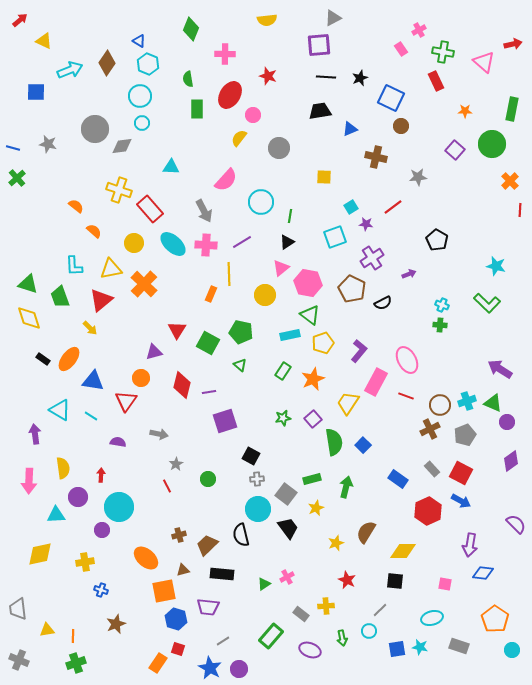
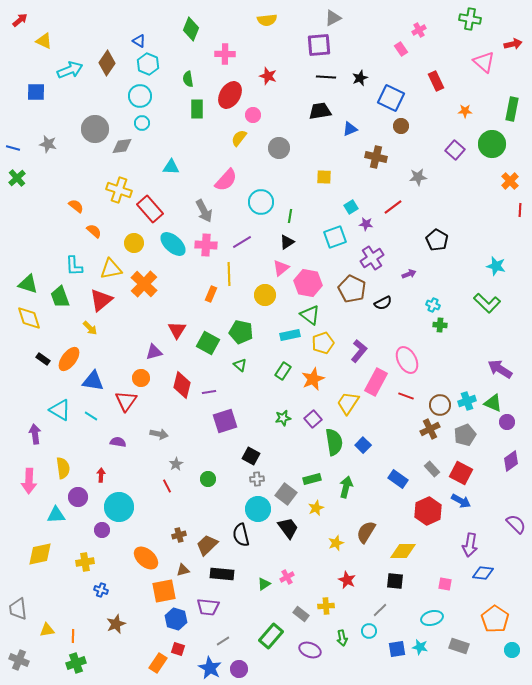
green cross at (443, 52): moved 27 px right, 33 px up
cyan cross at (442, 305): moved 9 px left
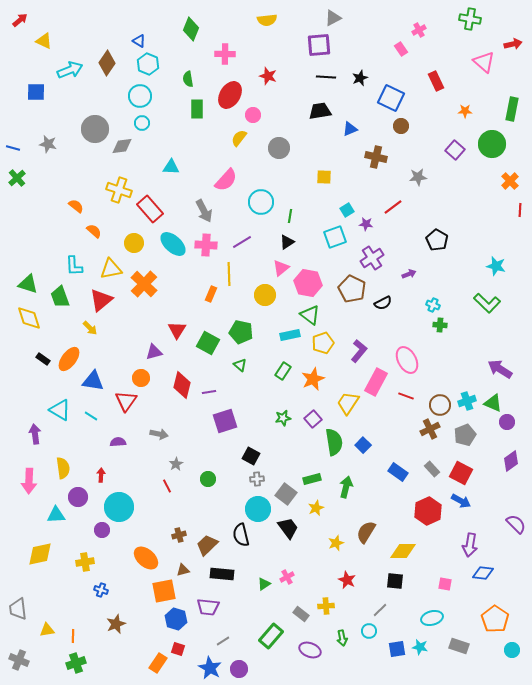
cyan square at (351, 207): moved 4 px left, 3 px down
purple semicircle at (118, 442): rotated 14 degrees counterclockwise
blue rectangle at (398, 479): moved 7 px up
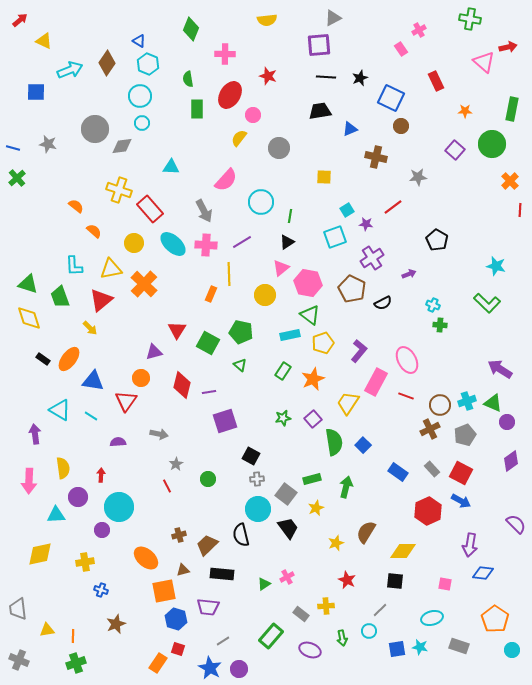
red arrow at (513, 44): moved 5 px left, 3 px down
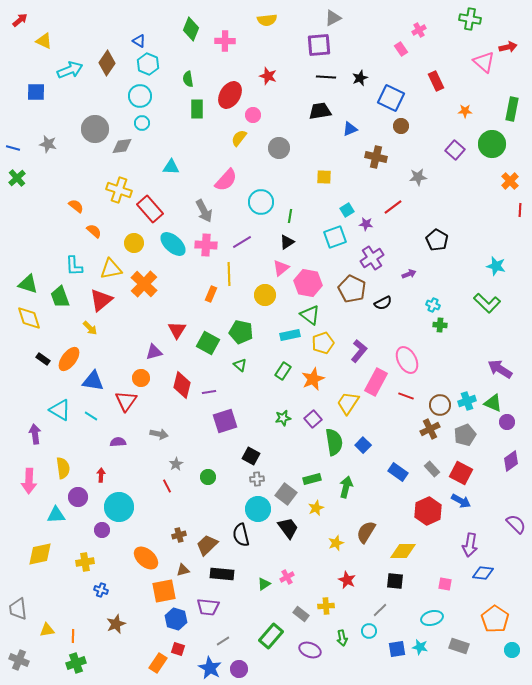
pink cross at (225, 54): moved 13 px up
green circle at (208, 479): moved 2 px up
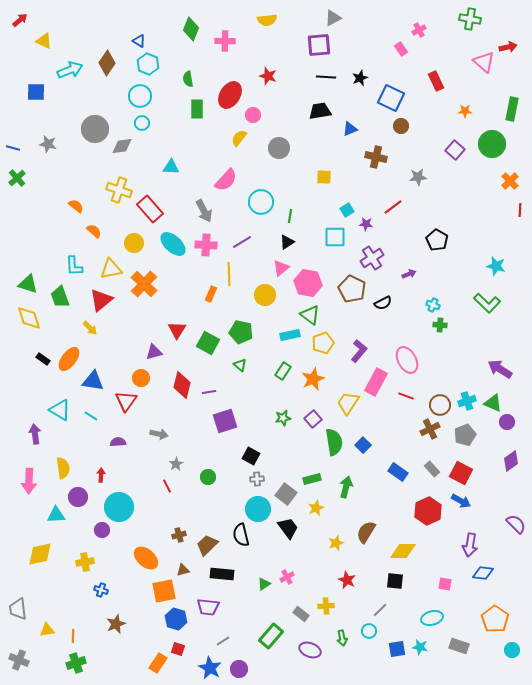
cyan square at (335, 237): rotated 20 degrees clockwise
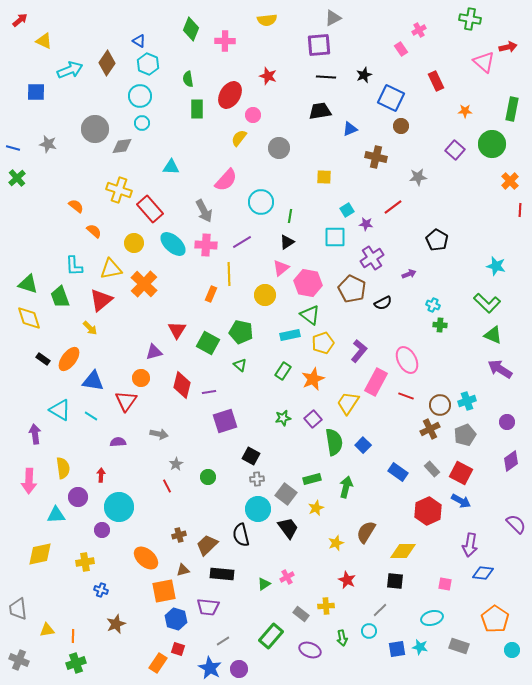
black star at (360, 78): moved 4 px right, 3 px up
green triangle at (493, 403): moved 68 px up
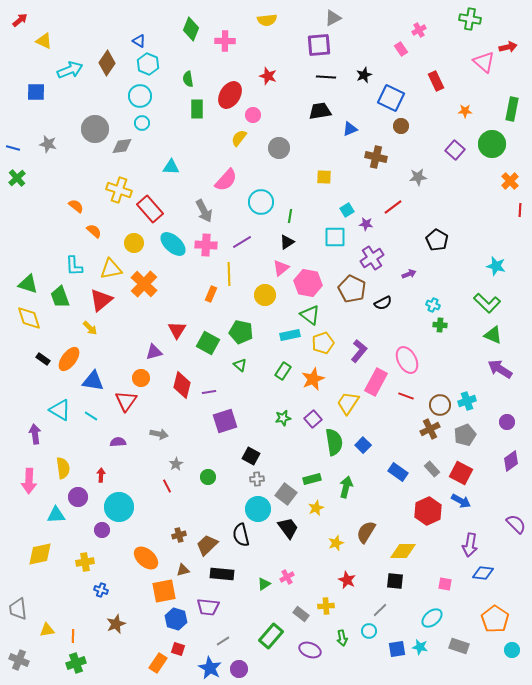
cyan ellipse at (432, 618): rotated 25 degrees counterclockwise
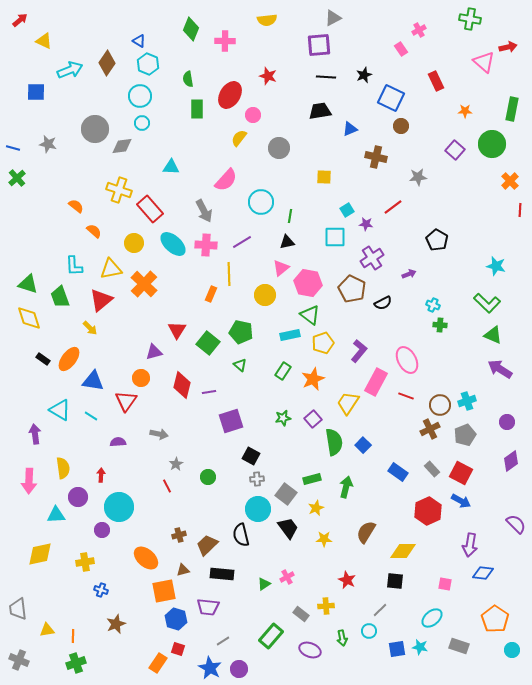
black triangle at (287, 242): rotated 21 degrees clockwise
green square at (208, 343): rotated 10 degrees clockwise
purple square at (225, 421): moved 6 px right
yellow star at (336, 543): moved 12 px left, 4 px up; rotated 21 degrees clockwise
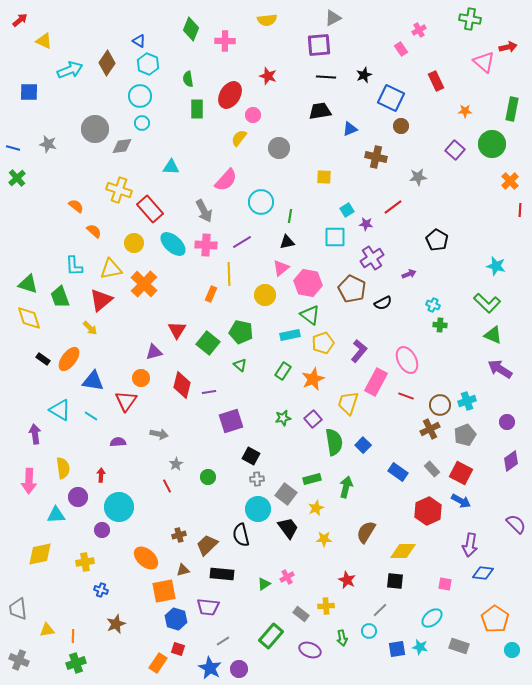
blue square at (36, 92): moved 7 px left
yellow trapezoid at (348, 403): rotated 15 degrees counterclockwise
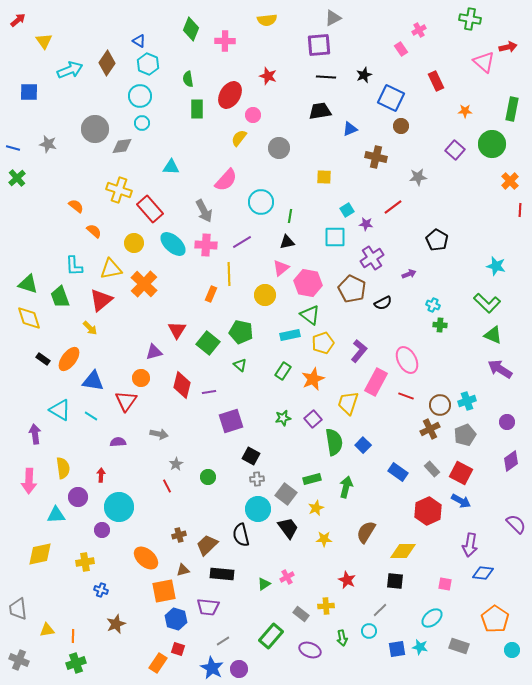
red arrow at (20, 20): moved 2 px left
yellow triangle at (44, 41): rotated 30 degrees clockwise
blue star at (210, 668): moved 2 px right
